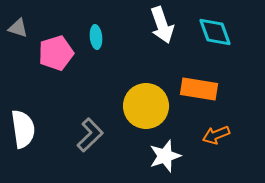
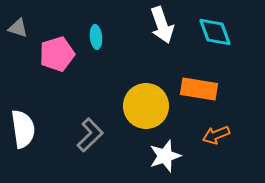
pink pentagon: moved 1 px right, 1 px down
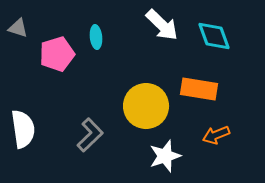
white arrow: rotated 27 degrees counterclockwise
cyan diamond: moved 1 px left, 4 px down
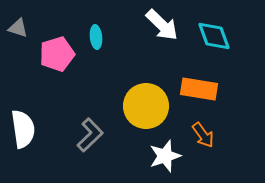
orange arrow: moved 13 px left; rotated 104 degrees counterclockwise
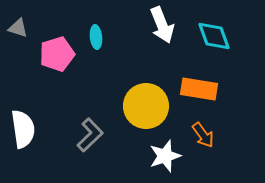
white arrow: rotated 24 degrees clockwise
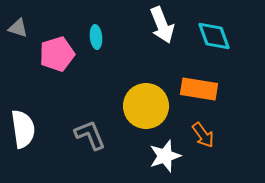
gray L-shape: rotated 68 degrees counterclockwise
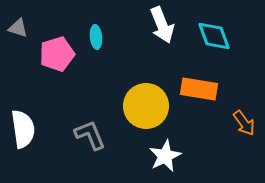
orange arrow: moved 41 px right, 12 px up
white star: rotated 8 degrees counterclockwise
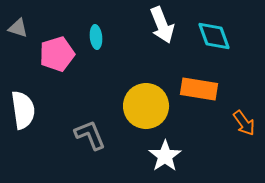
white semicircle: moved 19 px up
white star: rotated 8 degrees counterclockwise
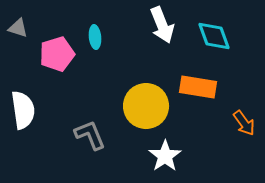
cyan ellipse: moved 1 px left
orange rectangle: moved 1 px left, 2 px up
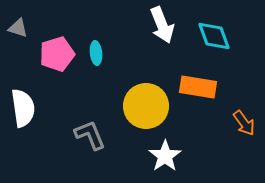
cyan ellipse: moved 1 px right, 16 px down
white semicircle: moved 2 px up
